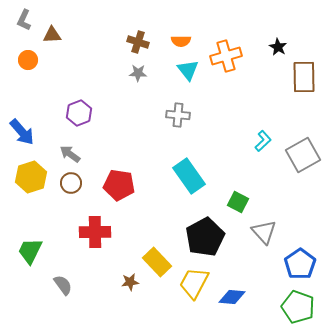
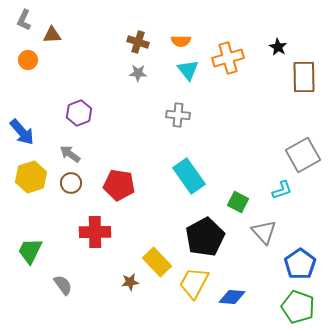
orange cross: moved 2 px right, 2 px down
cyan L-shape: moved 19 px right, 49 px down; rotated 25 degrees clockwise
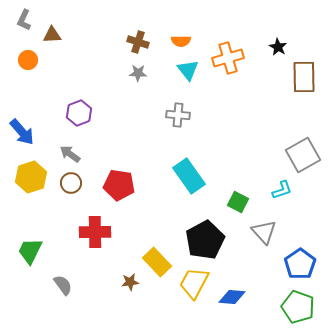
black pentagon: moved 3 px down
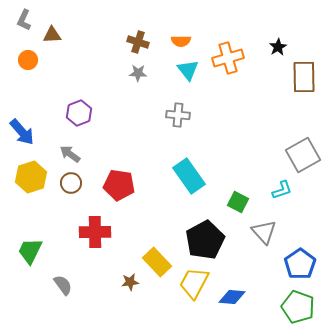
black star: rotated 12 degrees clockwise
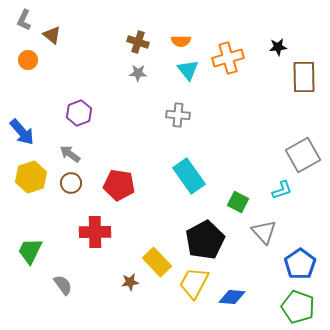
brown triangle: rotated 42 degrees clockwise
black star: rotated 24 degrees clockwise
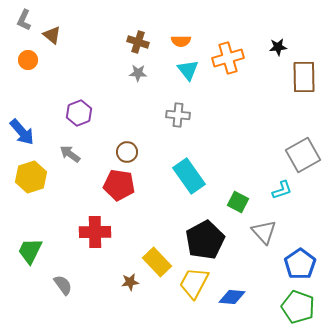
brown circle: moved 56 px right, 31 px up
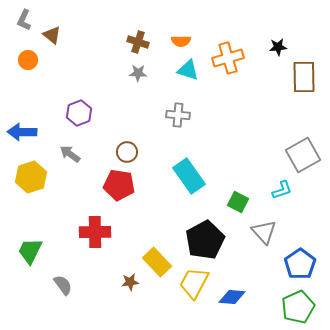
cyan triangle: rotated 35 degrees counterclockwise
blue arrow: rotated 132 degrees clockwise
green pentagon: rotated 28 degrees clockwise
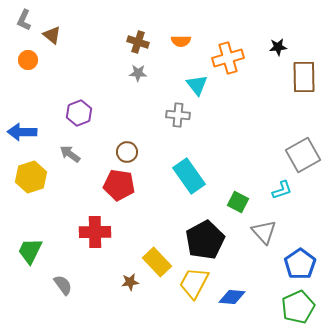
cyan triangle: moved 9 px right, 15 px down; rotated 35 degrees clockwise
